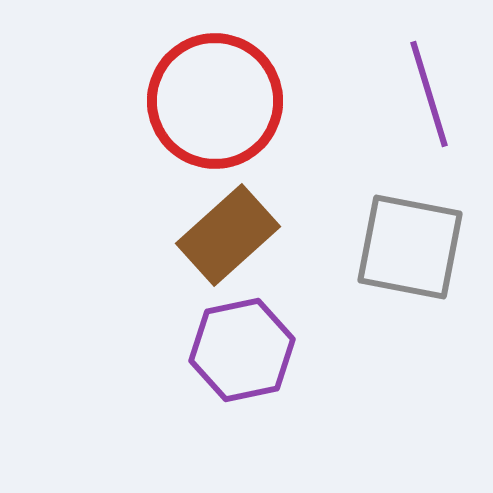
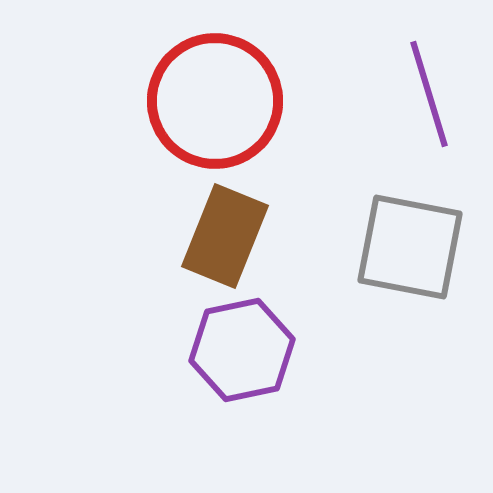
brown rectangle: moved 3 px left, 1 px down; rotated 26 degrees counterclockwise
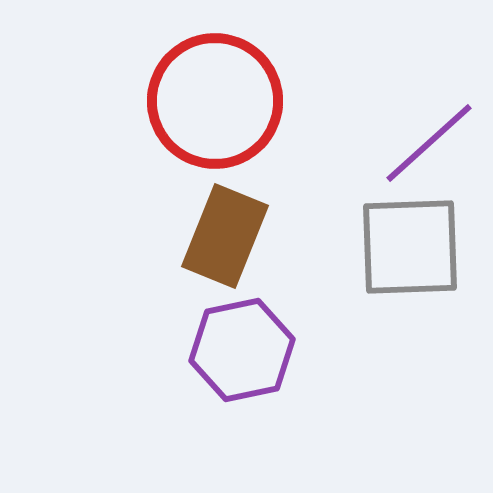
purple line: moved 49 px down; rotated 65 degrees clockwise
gray square: rotated 13 degrees counterclockwise
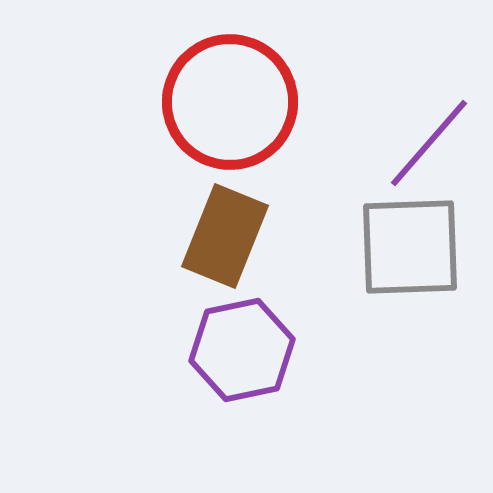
red circle: moved 15 px right, 1 px down
purple line: rotated 7 degrees counterclockwise
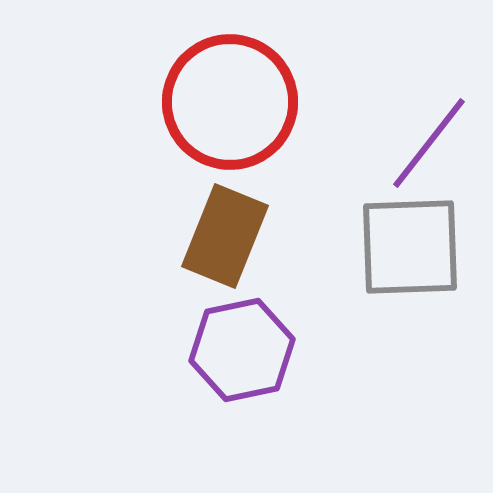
purple line: rotated 3 degrees counterclockwise
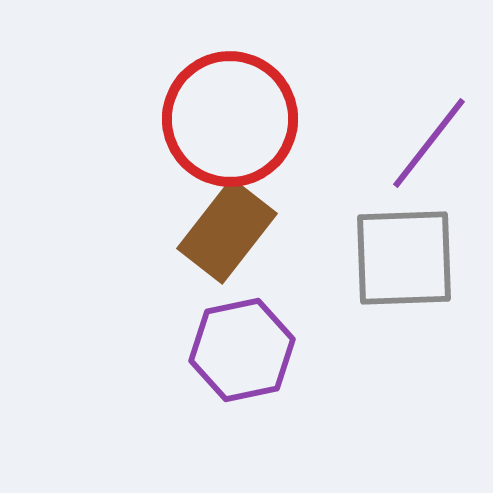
red circle: moved 17 px down
brown rectangle: moved 2 px right, 5 px up; rotated 16 degrees clockwise
gray square: moved 6 px left, 11 px down
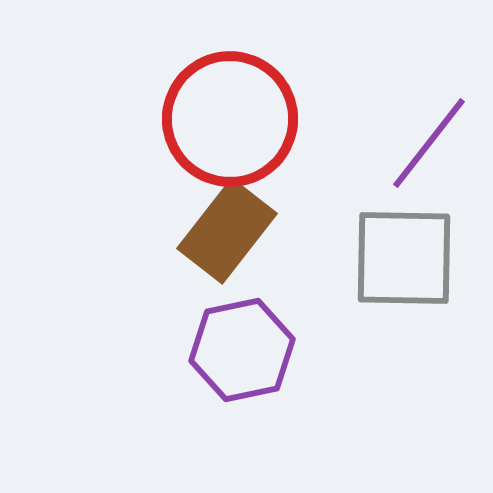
gray square: rotated 3 degrees clockwise
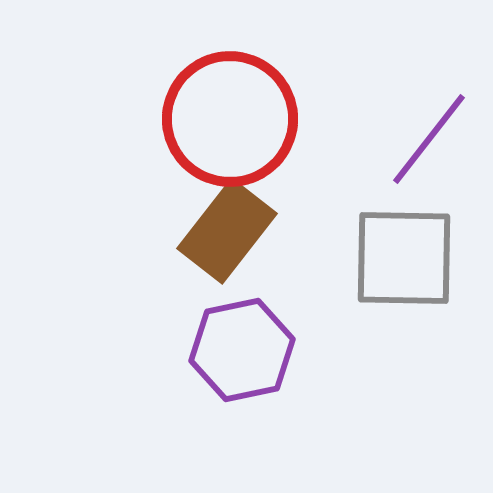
purple line: moved 4 px up
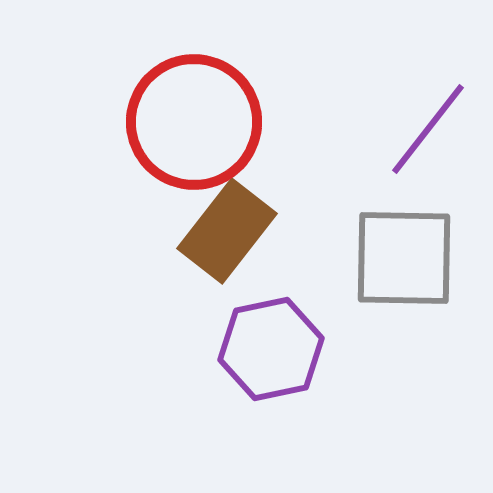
red circle: moved 36 px left, 3 px down
purple line: moved 1 px left, 10 px up
purple hexagon: moved 29 px right, 1 px up
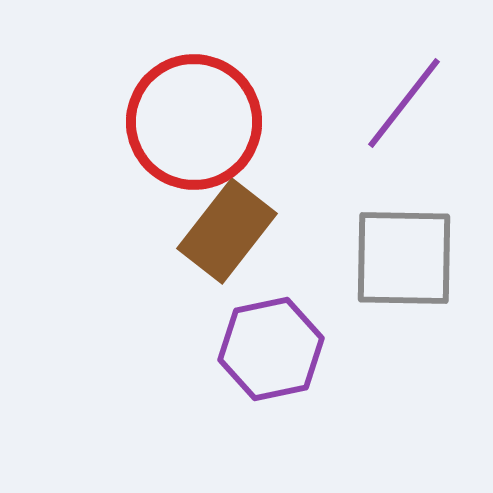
purple line: moved 24 px left, 26 px up
